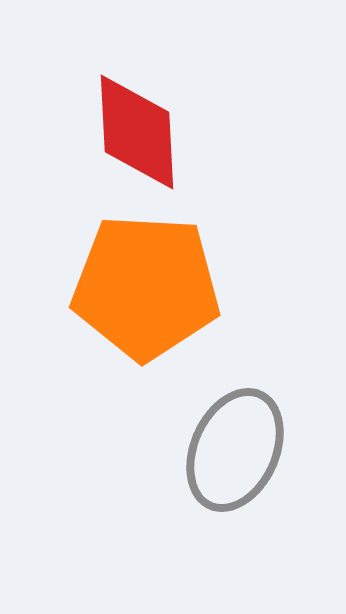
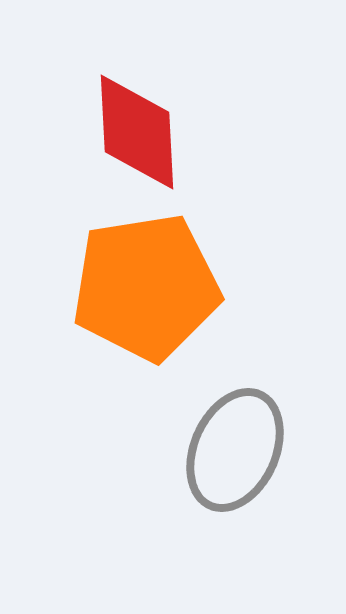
orange pentagon: rotated 12 degrees counterclockwise
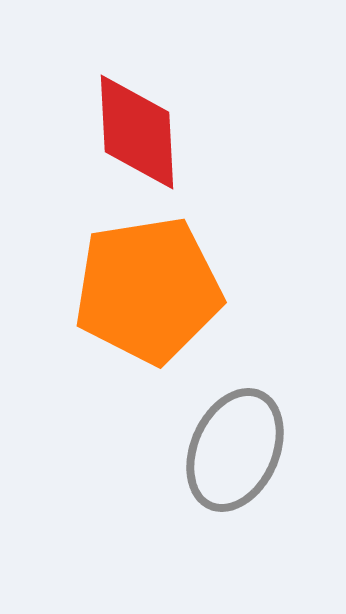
orange pentagon: moved 2 px right, 3 px down
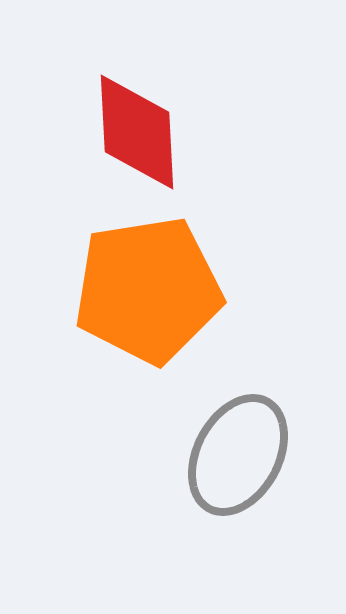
gray ellipse: moved 3 px right, 5 px down; rotated 4 degrees clockwise
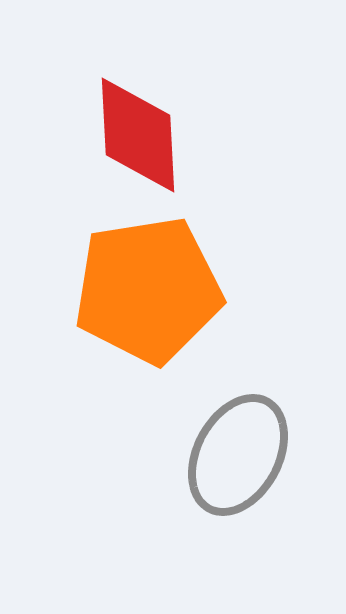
red diamond: moved 1 px right, 3 px down
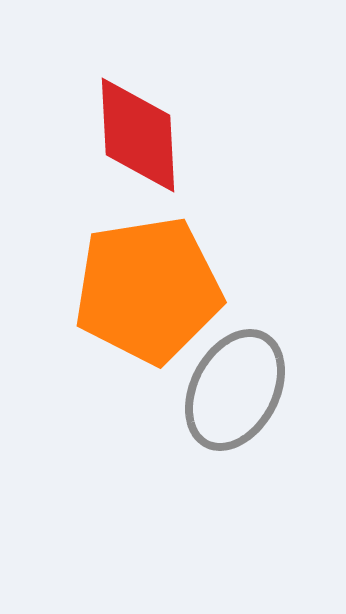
gray ellipse: moved 3 px left, 65 px up
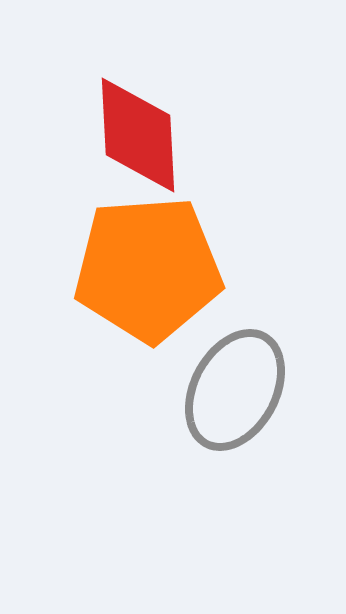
orange pentagon: moved 21 px up; rotated 5 degrees clockwise
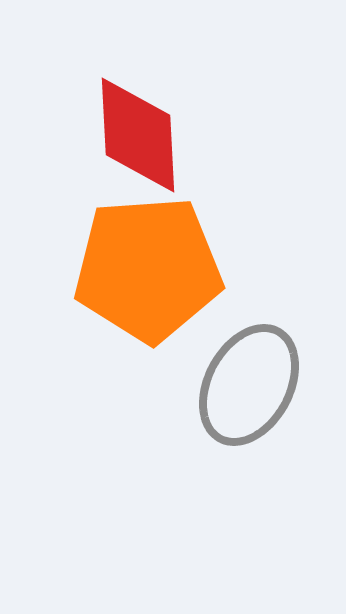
gray ellipse: moved 14 px right, 5 px up
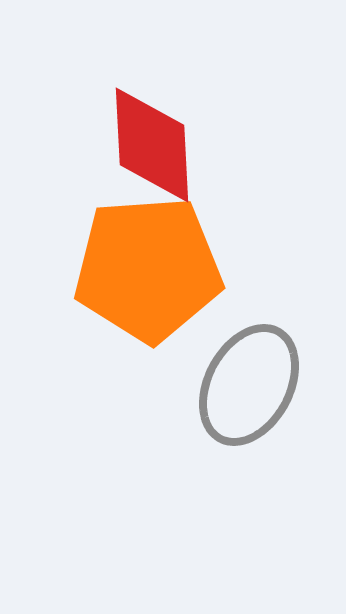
red diamond: moved 14 px right, 10 px down
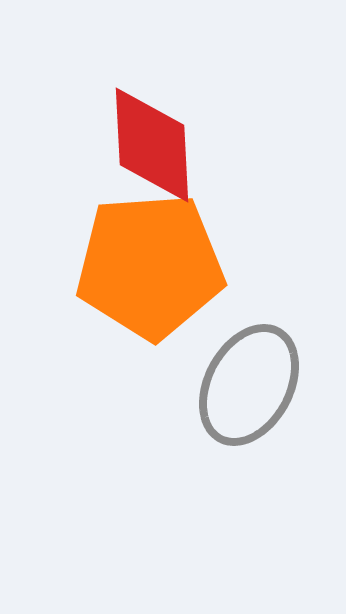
orange pentagon: moved 2 px right, 3 px up
